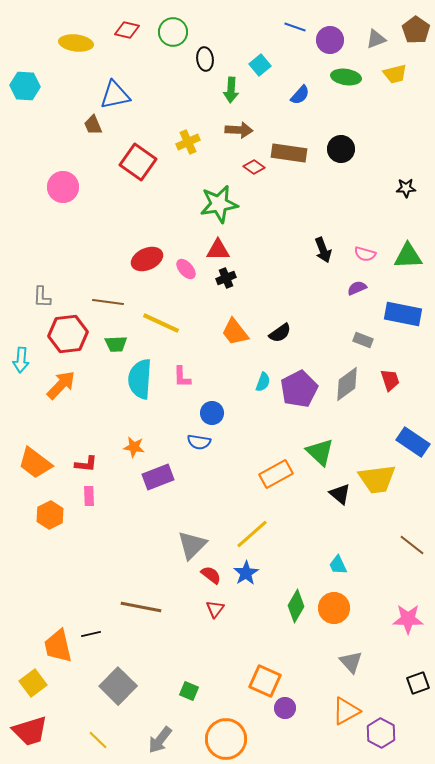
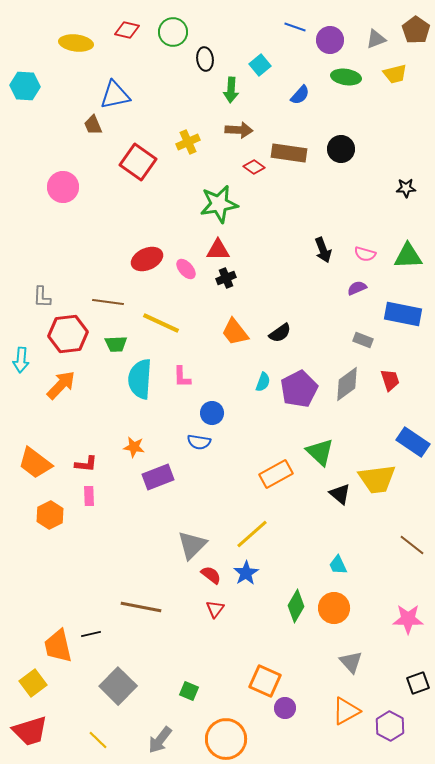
purple hexagon at (381, 733): moved 9 px right, 7 px up
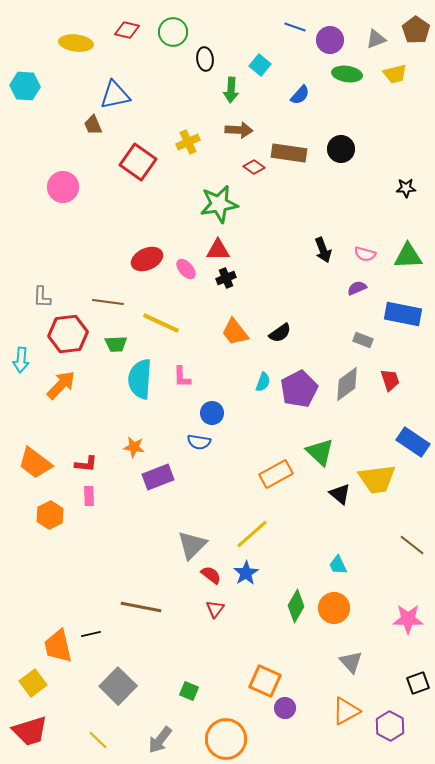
cyan square at (260, 65): rotated 10 degrees counterclockwise
green ellipse at (346, 77): moved 1 px right, 3 px up
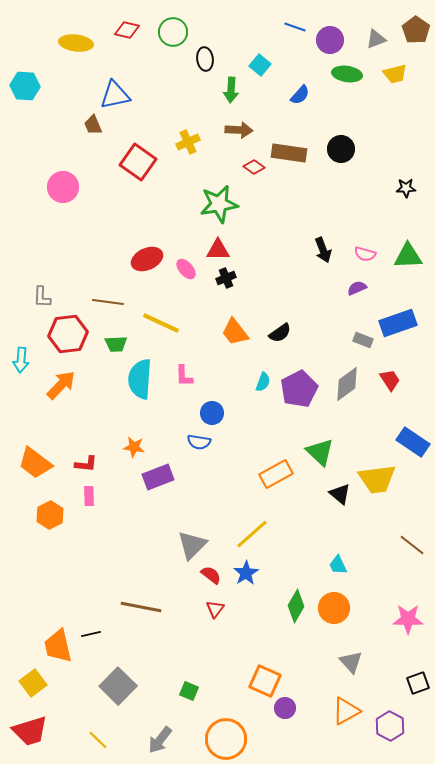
blue rectangle at (403, 314): moved 5 px left, 9 px down; rotated 30 degrees counterclockwise
pink L-shape at (182, 377): moved 2 px right, 1 px up
red trapezoid at (390, 380): rotated 15 degrees counterclockwise
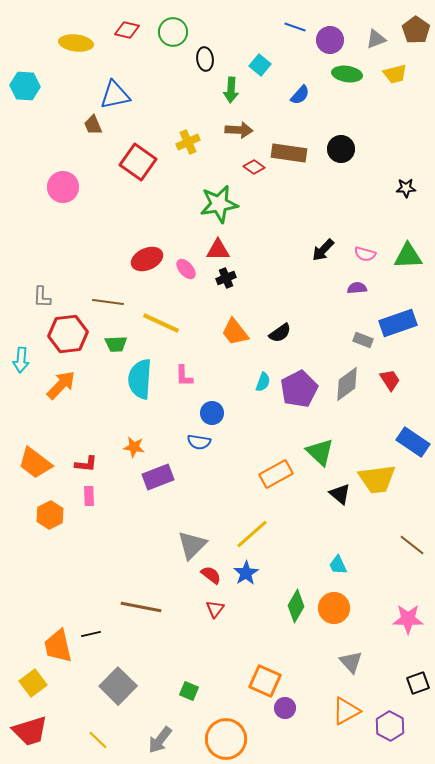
black arrow at (323, 250): rotated 65 degrees clockwise
purple semicircle at (357, 288): rotated 18 degrees clockwise
